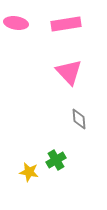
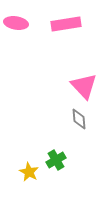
pink triangle: moved 15 px right, 14 px down
yellow star: rotated 18 degrees clockwise
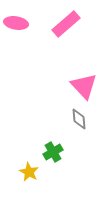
pink rectangle: rotated 32 degrees counterclockwise
green cross: moved 3 px left, 8 px up
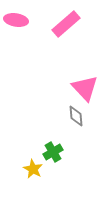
pink ellipse: moved 3 px up
pink triangle: moved 1 px right, 2 px down
gray diamond: moved 3 px left, 3 px up
yellow star: moved 4 px right, 3 px up
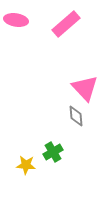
yellow star: moved 7 px left, 4 px up; rotated 24 degrees counterclockwise
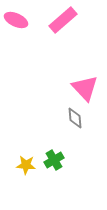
pink ellipse: rotated 15 degrees clockwise
pink rectangle: moved 3 px left, 4 px up
gray diamond: moved 1 px left, 2 px down
green cross: moved 1 px right, 8 px down
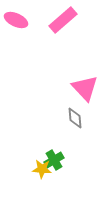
yellow star: moved 16 px right, 4 px down
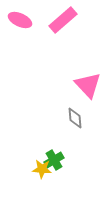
pink ellipse: moved 4 px right
pink triangle: moved 3 px right, 3 px up
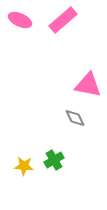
pink triangle: rotated 36 degrees counterclockwise
gray diamond: rotated 20 degrees counterclockwise
yellow star: moved 18 px left, 3 px up
